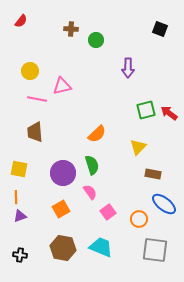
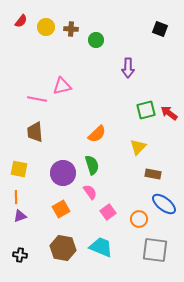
yellow circle: moved 16 px right, 44 px up
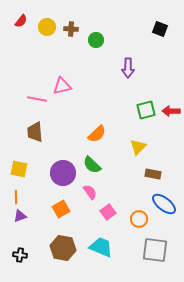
yellow circle: moved 1 px right
red arrow: moved 2 px right, 2 px up; rotated 36 degrees counterclockwise
green semicircle: rotated 150 degrees clockwise
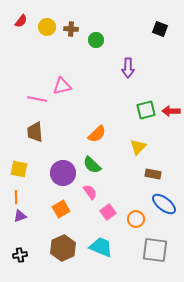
orange circle: moved 3 px left
brown hexagon: rotated 25 degrees clockwise
black cross: rotated 16 degrees counterclockwise
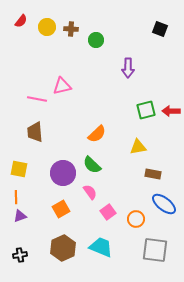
yellow triangle: rotated 36 degrees clockwise
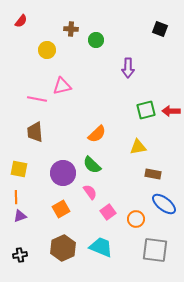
yellow circle: moved 23 px down
